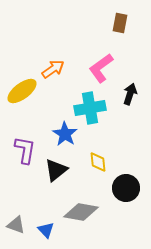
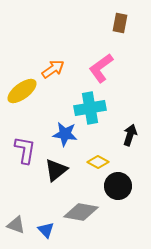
black arrow: moved 41 px down
blue star: rotated 25 degrees counterclockwise
yellow diamond: rotated 55 degrees counterclockwise
black circle: moved 8 px left, 2 px up
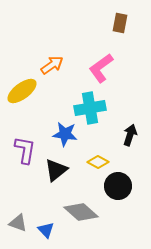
orange arrow: moved 1 px left, 4 px up
gray diamond: rotated 32 degrees clockwise
gray triangle: moved 2 px right, 2 px up
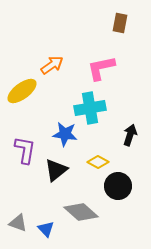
pink L-shape: rotated 24 degrees clockwise
blue triangle: moved 1 px up
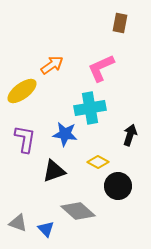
pink L-shape: rotated 12 degrees counterclockwise
purple L-shape: moved 11 px up
black triangle: moved 2 px left, 1 px down; rotated 20 degrees clockwise
gray diamond: moved 3 px left, 1 px up
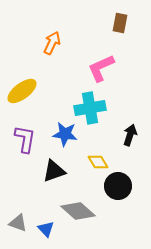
orange arrow: moved 22 px up; rotated 30 degrees counterclockwise
yellow diamond: rotated 30 degrees clockwise
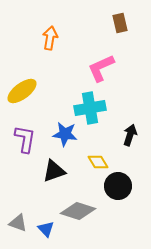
brown rectangle: rotated 24 degrees counterclockwise
orange arrow: moved 2 px left, 5 px up; rotated 15 degrees counterclockwise
gray diamond: rotated 24 degrees counterclockwise
